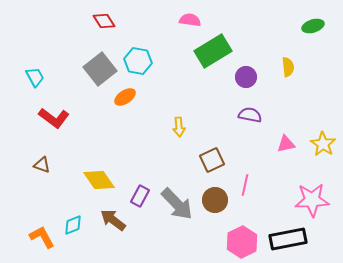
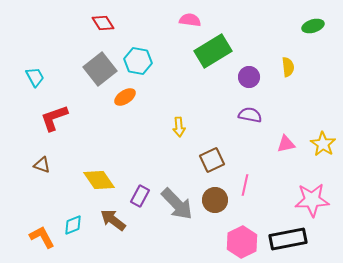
red diamond: moved 1 px left, 2 px down
purple circle: moved 3 px right
red L-shape: rotated 124 degrees clockwise
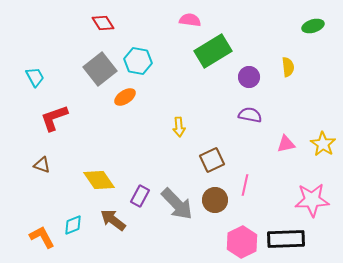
black rectangle: moved 2 px left; rotated 9 degrees clockwise
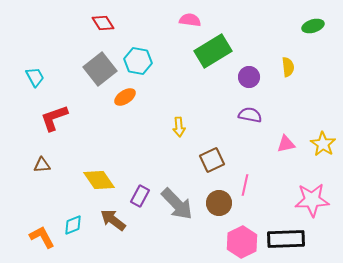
brown triangle: rotated 24 degrees counterclockwise
brown circle: moved 4 px right, 3 px down
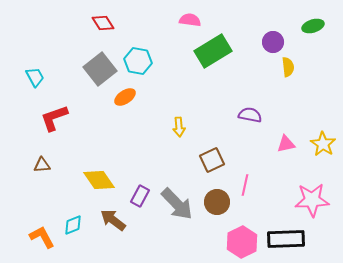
purple circle: moved 24 px right, 35 px up
brown circle: moved 2 px left, 1 px up
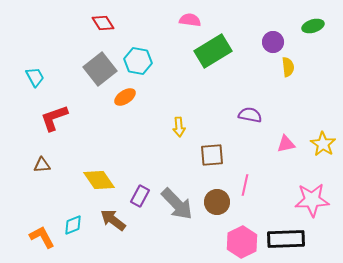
brown square: moved 5 px up; rotated 20 degrees clockwise
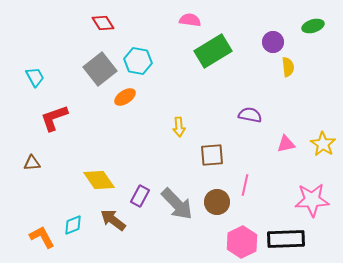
brown triangle: moved 10 px left, 2 px up
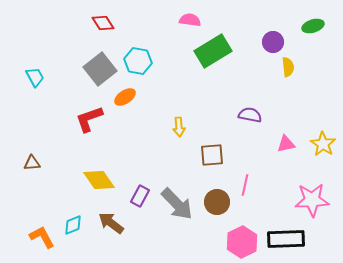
red L-shape: moved 35 px right, 1 px down
brown arrow: moved 2 px left, 3 px down
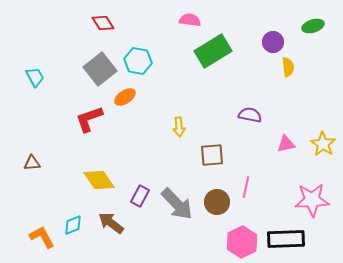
pink line: moved 1 px right, 2 px down
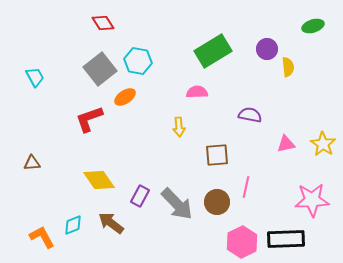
pink semicircle: moved 7 px right, 72 px down; rotated 10 degrees counterclockwise
purple circle: moved 6 px left, 7 px down
brown square: moved 5 px right
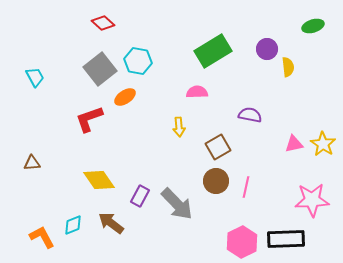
red diamond: rotated 15 degrees counterclockwise
pink triangle: moved 8 px right
brown square: moved 1 px right, 8 px up; rotated 25 degrees counterclockwise
brown circle: moved 1 px left, 21 px up
